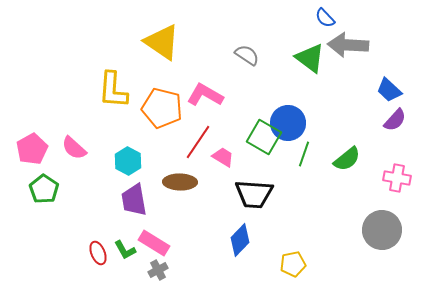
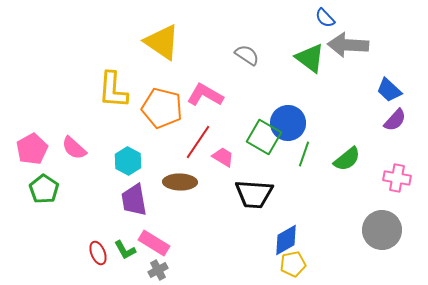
blue diamond: moved 46 px right; rotated 16 degrees clockwise
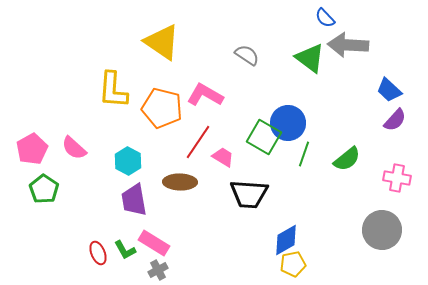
black trapezoid: moved 5 px left
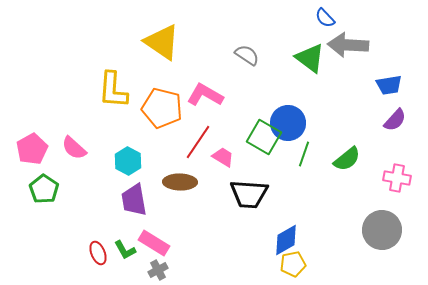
blue trapezoid: moved 5 px up; rotated 52 degrees counterclockwise
